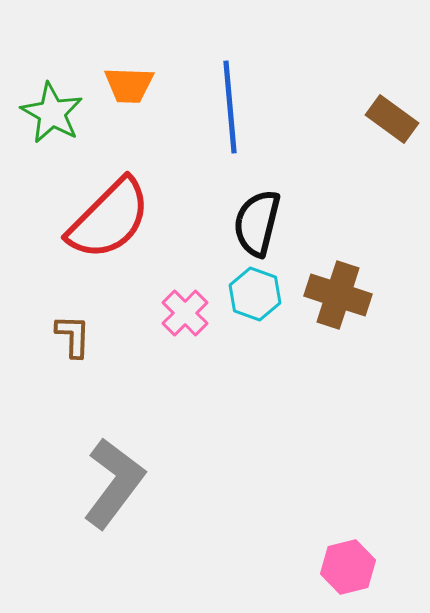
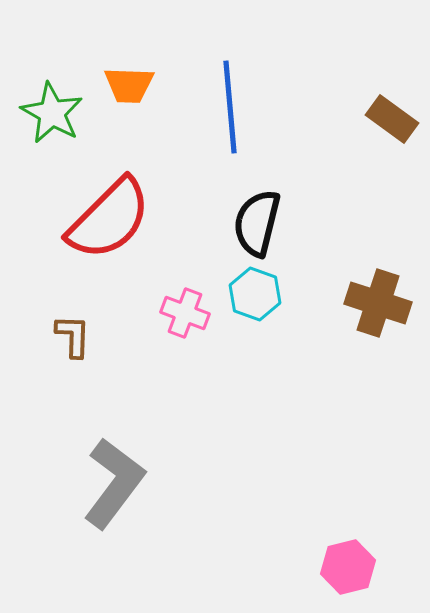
brown cross: moved 40 px right, 8 px down
pink cross: rotated 24 degrees counterclockwise
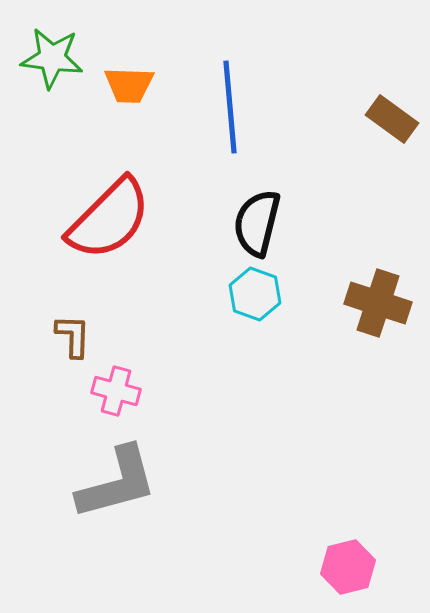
green star: moved 55 px up; rotated 22 degrees counterclockwise
pink cross: moved 69 px left, 78 px down; rotated 6 degrees counterclockwise
gray L-shape: moved 3 px right; rotated 38 degrees clockwise
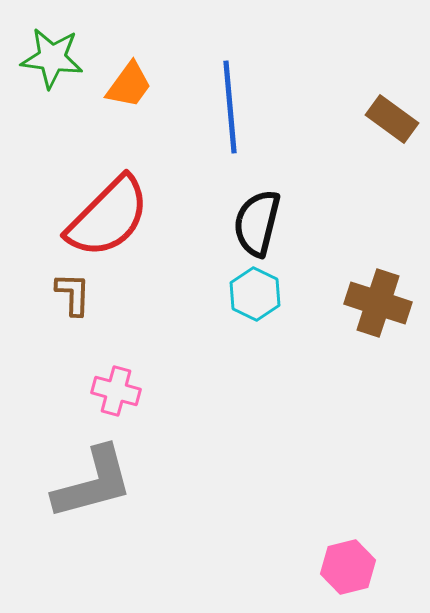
orange trapezoid: rotated 56 degrees counterclockwise
red semicircle: moved 1 px left, 2 px up
cyan hexagon: rotated 6 degrees clockwise
brown L-shape: moved 42 px up
gray L-shape: moved 24 px left
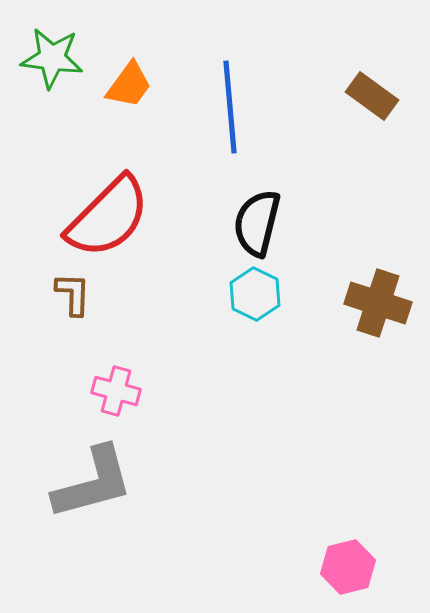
brown rectangle: moved 20 px left, 23 px up
